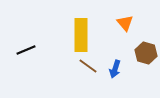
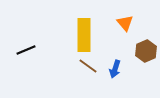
yellow rectangle: moved 3 px right
brown hexagon: moved 2 px up; rotated 20 degrees clockwise
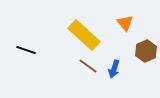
yellow rectangle: rotated 48 degrees counterclockwise
black line: rotated 42 degrees clockwise
blue arrow: moved 1 px left
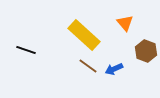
brown hexagon: rotated 15 degrees counterclockwise
blue arrow: rotated 48 degrees clockwise
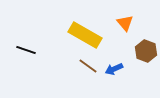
yellow rectangle: moved 1 px right; rotated 12 degrees counterclockwise
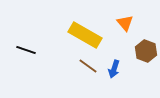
blue arrow: rotated 48 degrees counterclockwise
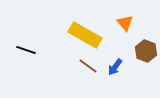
blue arrow: moved 1 px right, 2 px up; rotated 18 degrees clockwise
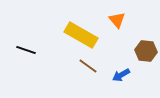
orange triangle: moved 8 px left, 3 px up
yellow rectangle: moved 4 px left
brown hexagon: rotated 15 degrees counterclockwise
blue arrow: moved 6 px right, 8 px down; rotated 24 degrees clockwise
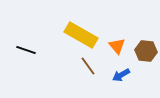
orange triangle: moved 26 px down
brown line: rotated 18 degrees clockwise
